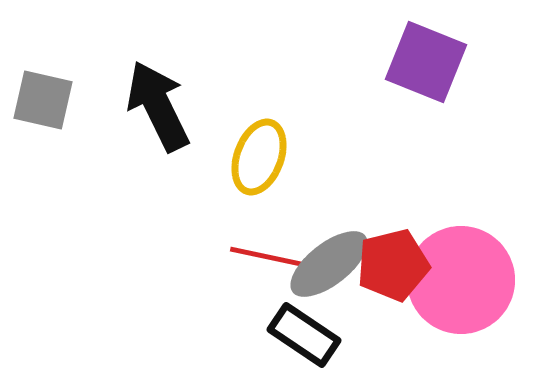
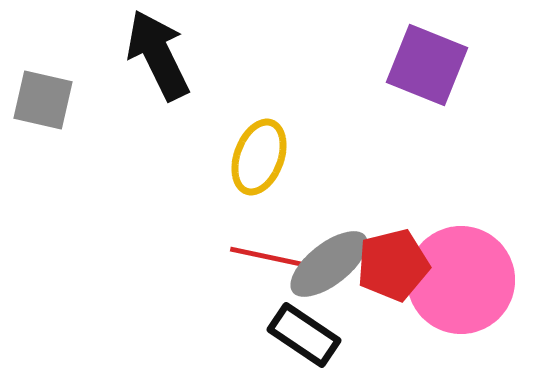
purple square: moved 1 px right, 3 px down
black arrow: moved 51 px up
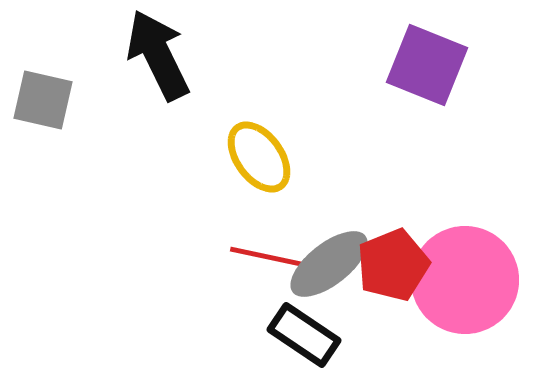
yellow ellipse: rotated 56 degrees counterclockwise
red pentagon: rotated 8 degrees counterclockwise
pink circle: moved 4 px right
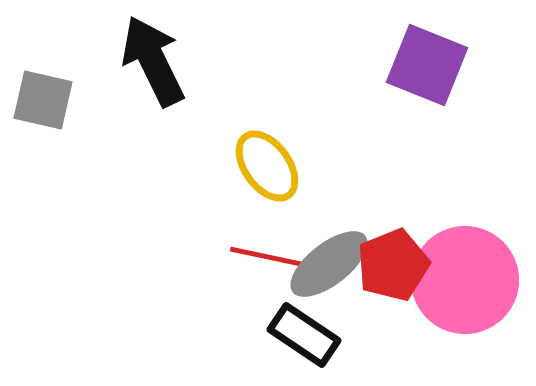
black arrow: moved 5 px left, 6 px down
yellow ellipse: moved 8 px right, 9 px down
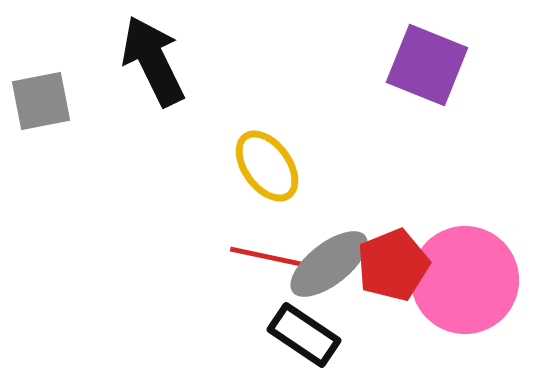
gray square: moved 2 px left, 1 px down; rotated 24 degrees counterclockwise
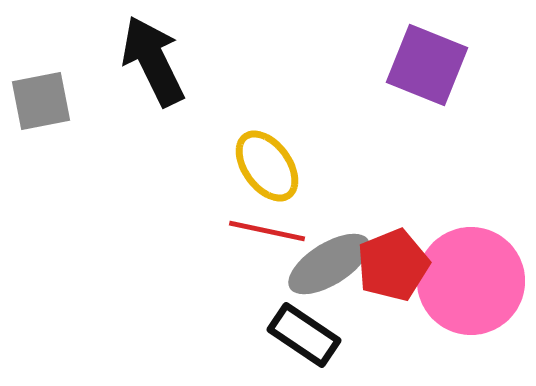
red line: moved 1 px left, 26 px up
gray ellipse: rotated 6 degrees clockwise
pink circle: moved 6 px right, 1 px down
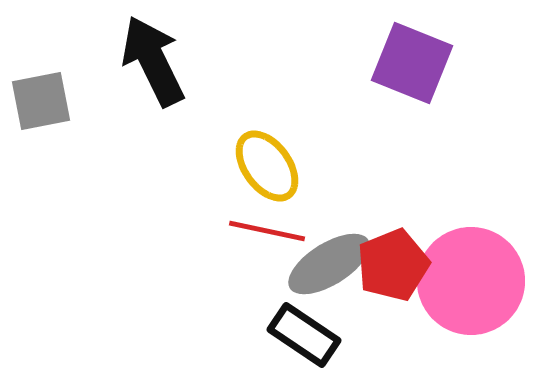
purple square: moved 15 px left, 2 px up
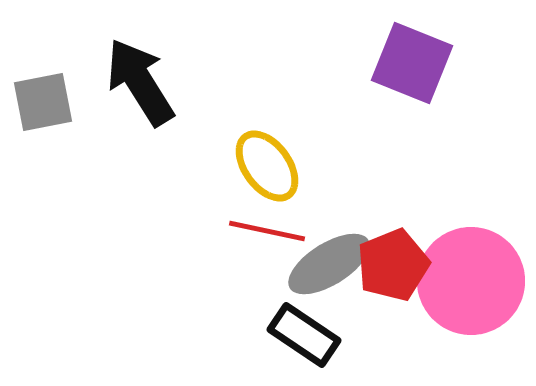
black arrow: moved 13 px left, 21 px down; rotated 6 degrees counterclockwise
gray square: moved 2 px right, 1 px down
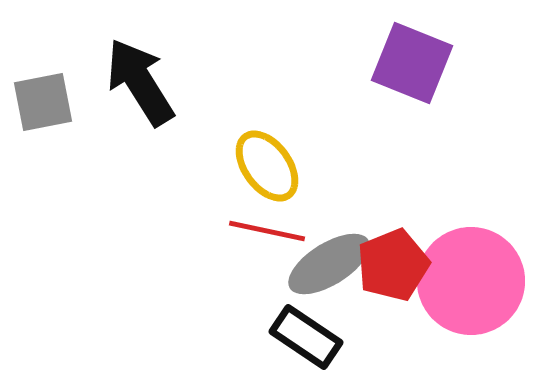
black rectangle: moved 2 px right, 2 px down
